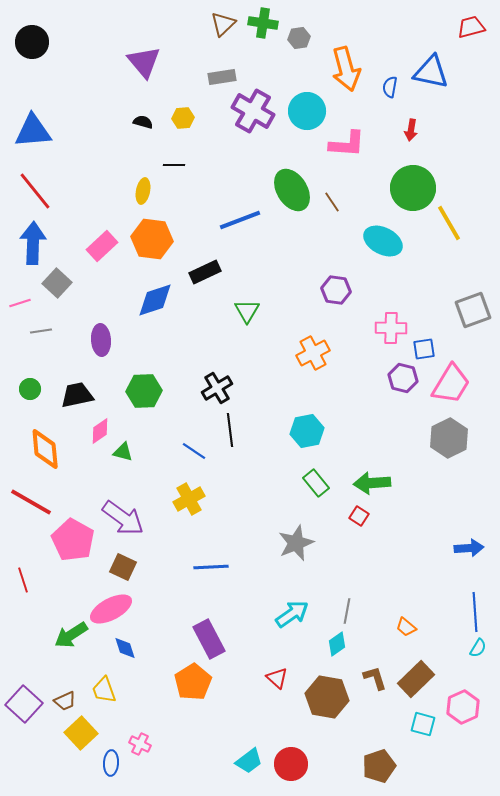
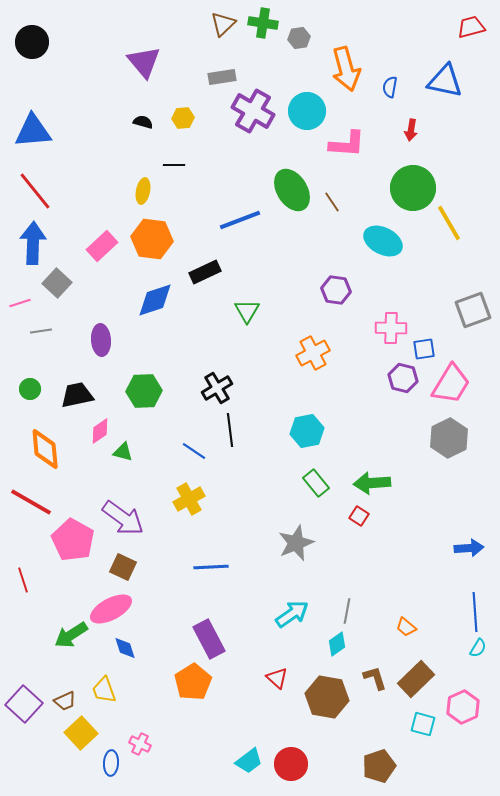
blue triangle at (431, 72): moved 14 px right, 9 px down
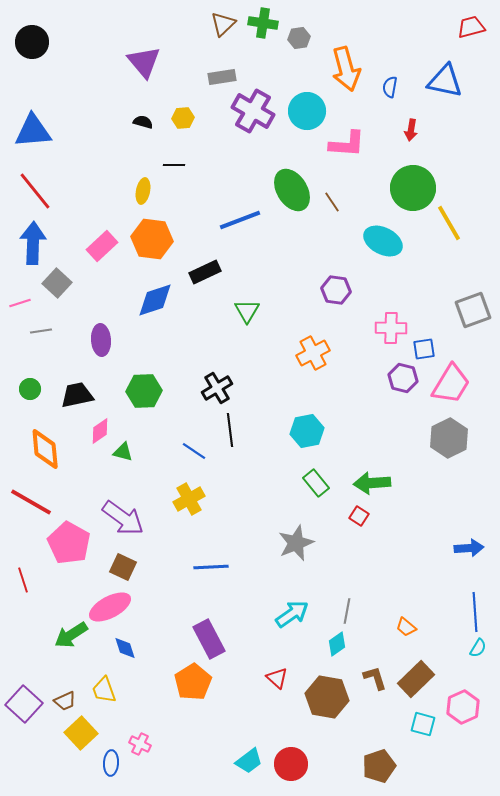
pink pentagon at (73, 540): moved 4 px left, 3 px down
pink ellipse at (111, 609): moved 1 px left, 2 px up
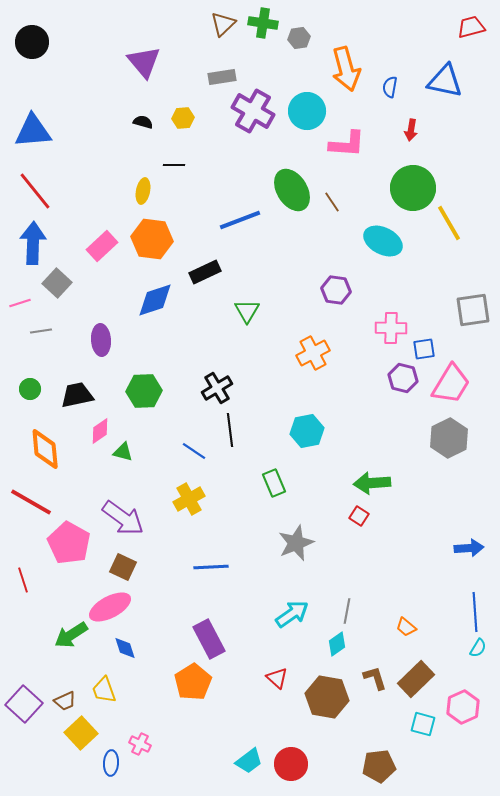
gray square at (473, 310): rotated 12 degrees clockwise
green rectangle at (316, 483): moved 42 px left; rotated 16 degrees clockwise
brown pentagon at (379, 766): rotated 12 degrees clockwise
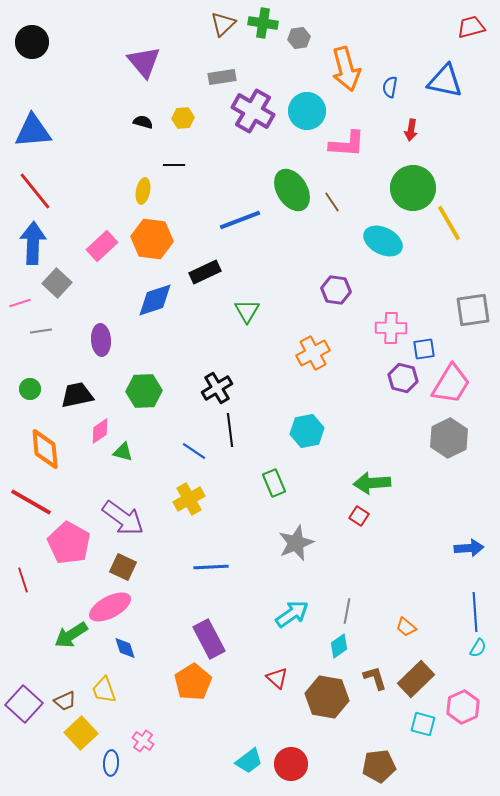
cyan diamond at (337, 644): moved 2 px right, 2 px down
pink cross at (140, 744): moved 3 px right, 3 px up; rotated 10 degrees clockwise
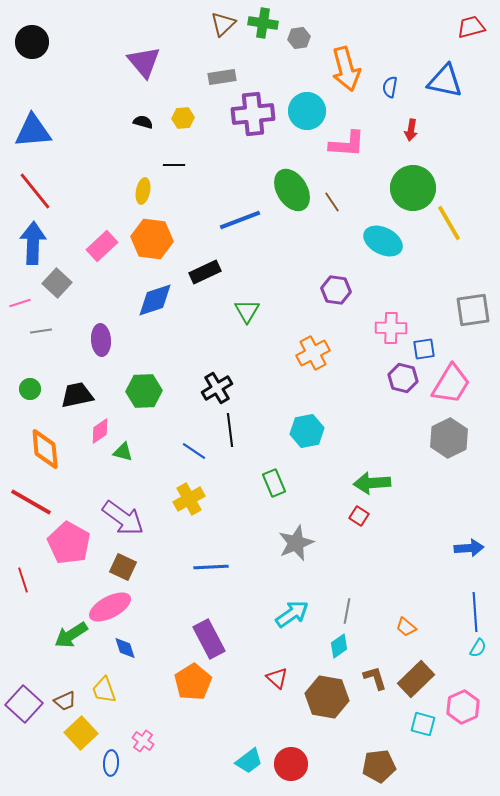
purple cross at (253, 111): moved 3 px down; rotated 36 degrees counterclockwise
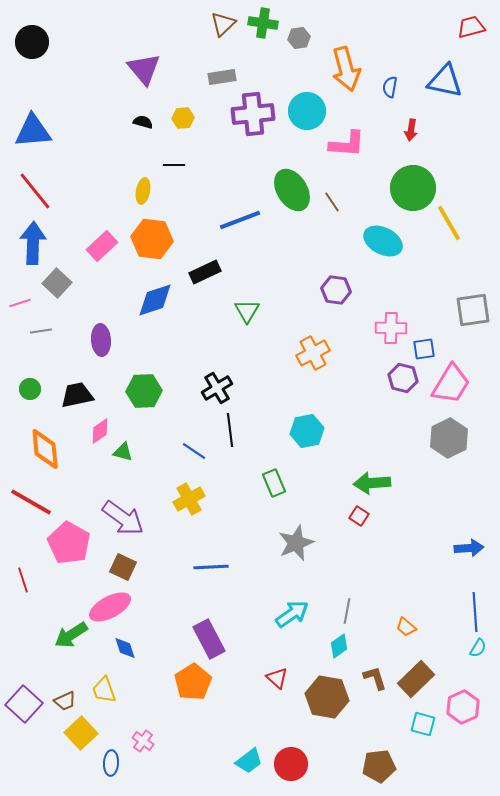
purple triangle at (144, 62): moved 7 px down
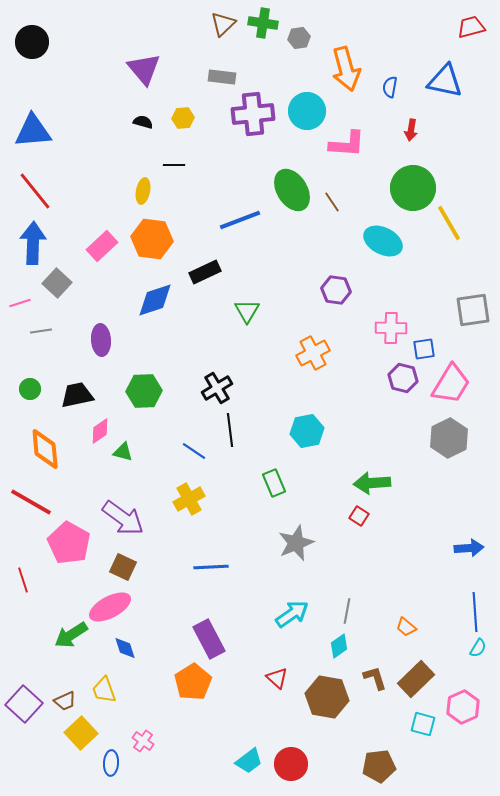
gray rectangle at (222, 77): rotated 16 degrees clockwise
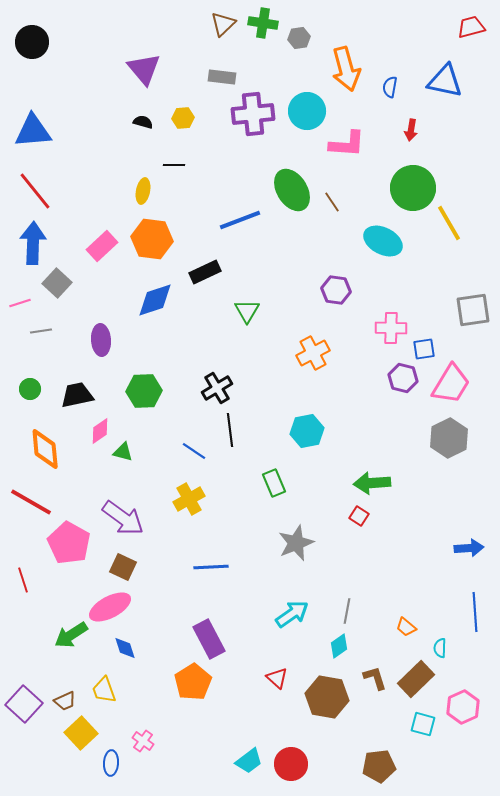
cyan semicircle at (478, 648): moved 38 px left; rotated 150 degrees clockwise
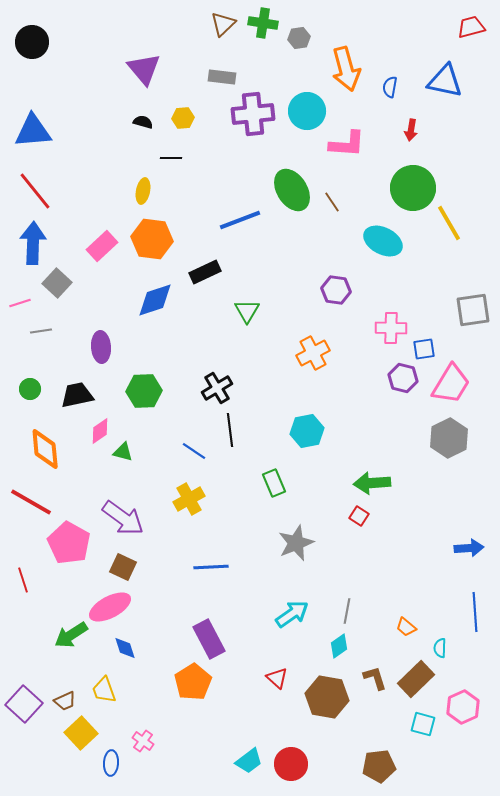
black line at (174, 165): moved 3 px left, 7 px up
purple ellipse at (101, 340): moved 7 px down
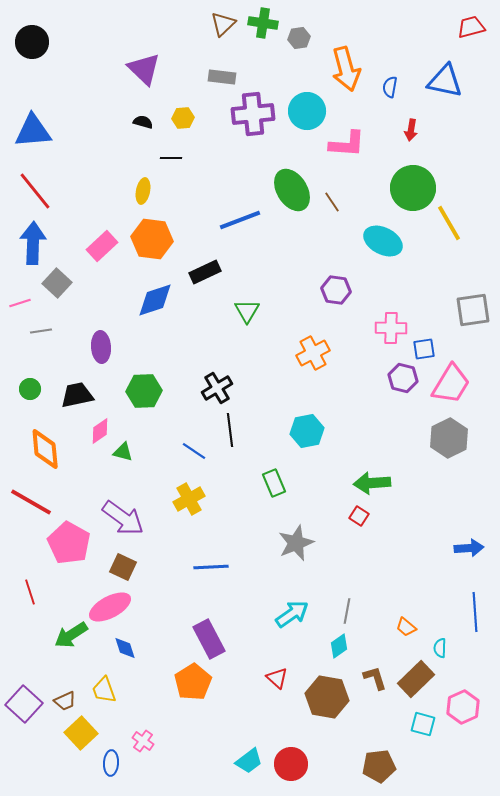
purple triangle at (144, 69): rotated 6 degrees counterclockwise
red line at (23, 580): moved 7 px right, 12 px down
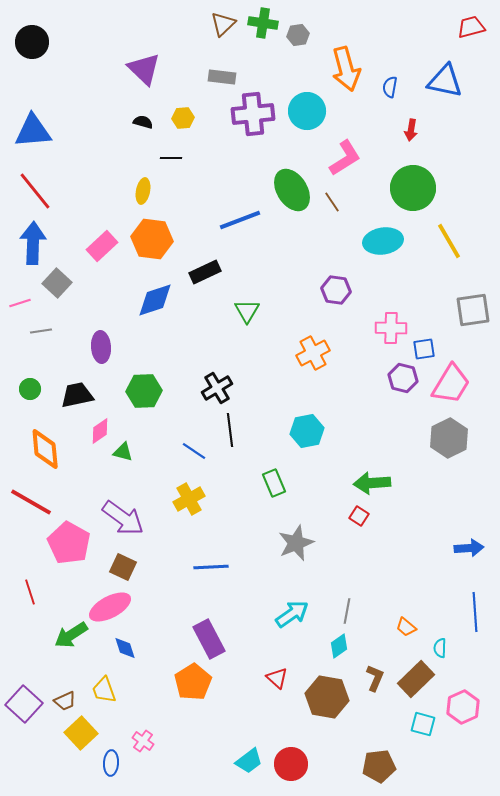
gray hexagon at (299, 38): moved 1 px left, 3 px up
pink L-shape at (347, 144): moved 2 px left, 14 px down; rotated 36 degrees counterclockwise
yellow line at (449, 223): moved 18 px down
cyan ellipse at (383, 241): rotated 36 degrees counterclockwise
brown L-shape at (375, 678): rotated 40 degrees clockwise
